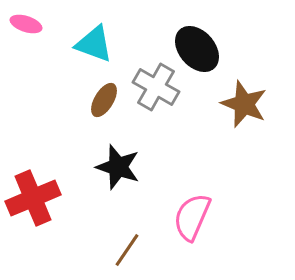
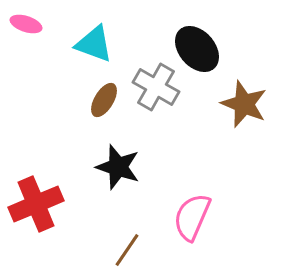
red cross: moved 3 px right, 6 px down
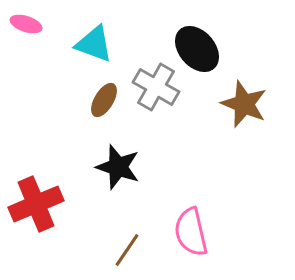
pink semicircle: moved 1 px left, 15 px down; rotated 36 degrees counterclockwise
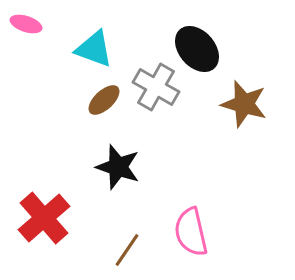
cyan triangle: moved 5 px down
brown ellipse: rotated 16 degrees clockwise
brown star: rotated 6 degrees counterclockwise
red cross: moved 8 px right, 14 px down; rotated 18 degrees counterclockwise
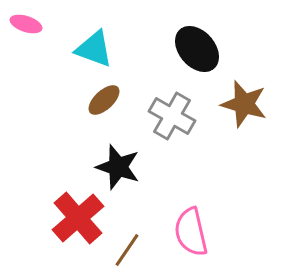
gray cross: moved 16 px right, 29 px down
red cross: moved 34 px right
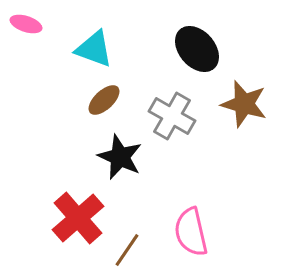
black star: moved 2 px right, 10 px up; rotated 6 degrees clockwise
